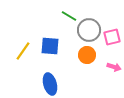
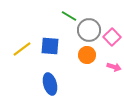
pink square: rotated 30 degrees counterclockwise
yellow line: moved 1 px left, 2 px up; rotated 18 degrees clockwise
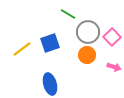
green line: moved 1 px left, 2 px up
gray circle: moved 1 px left, 2 px down
blue square: moved 3 px up; rotated 24 degrees counterclockwise
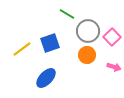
green line: moved 1 px left
gray circle: moved 1 px up
blue ellipse: moved 4 px left, 6 px up; rotated 60 degrees clockwise
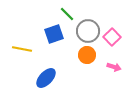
green line: rotated 14 degrees clockwise
blue square: moved 4 px right, 9 px up
yellow line: rotated 48 degrees clockwise
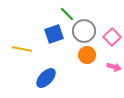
gray circle: moved 4 px left
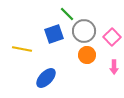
pink arrow: rotated 72 degrees clockwise
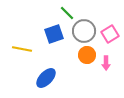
green line: moved 1 px up
pink square: moved 2 px left, 3 px up; rotated 12 degrees clockwise
pink arrow: moved 8 px left, 4 px up
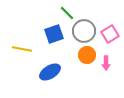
blue ellipse: moved 4 px right, 6 px up; rotated 15 degrees clockwise
